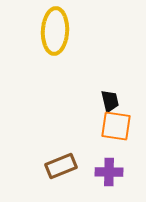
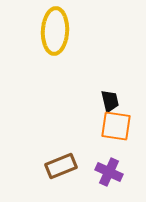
purple cross: rotated 24 degrees clockwise
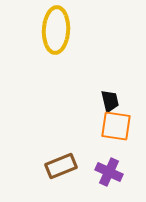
yellow ellipse: moved 1 px right, 1 px up
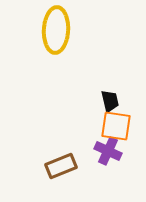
purple cross: moved 1 px left, 21 px up
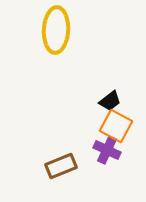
black trapezoid: rotated 65 degrees clockwise
orange square: rotated 20 degrees clockwise
purple cross: moved 1 px left, 1 px up
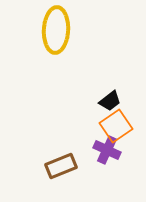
orange square: rotated 28 degrees clockwise
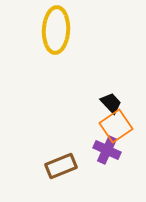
black trapezoid: moved 1 px right, 2 px down; rotated 95 degrees counterclockwise
